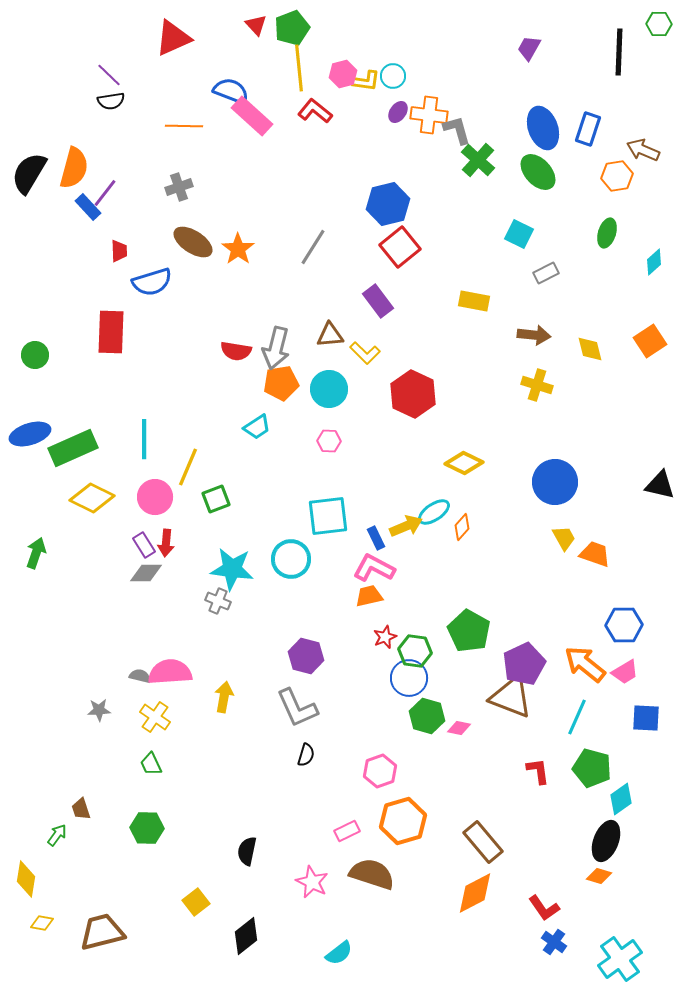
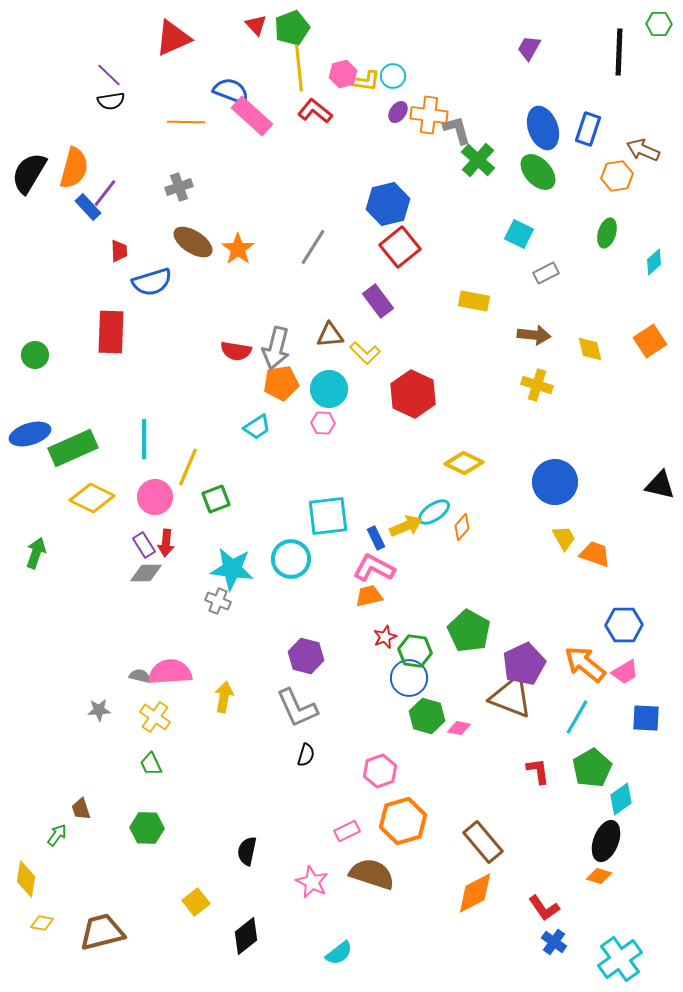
orange line at (184, 126): moved 2 px right, 4 px up
pink hexagon at (329, 441): moved 6 px left, 18 px up
cyan line at (577, 717): rotated 6 degrees clockwise
green pentagon at (592, 768): rotated 27 degrees clockwise
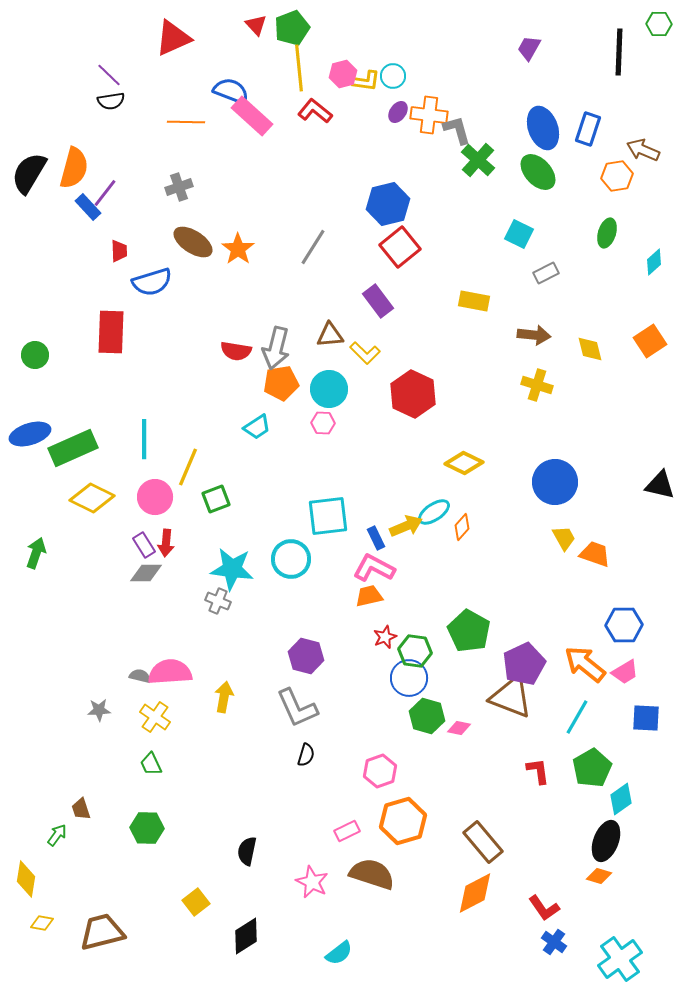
black diamond at (246, 936): rotated 6 degrees clockwise
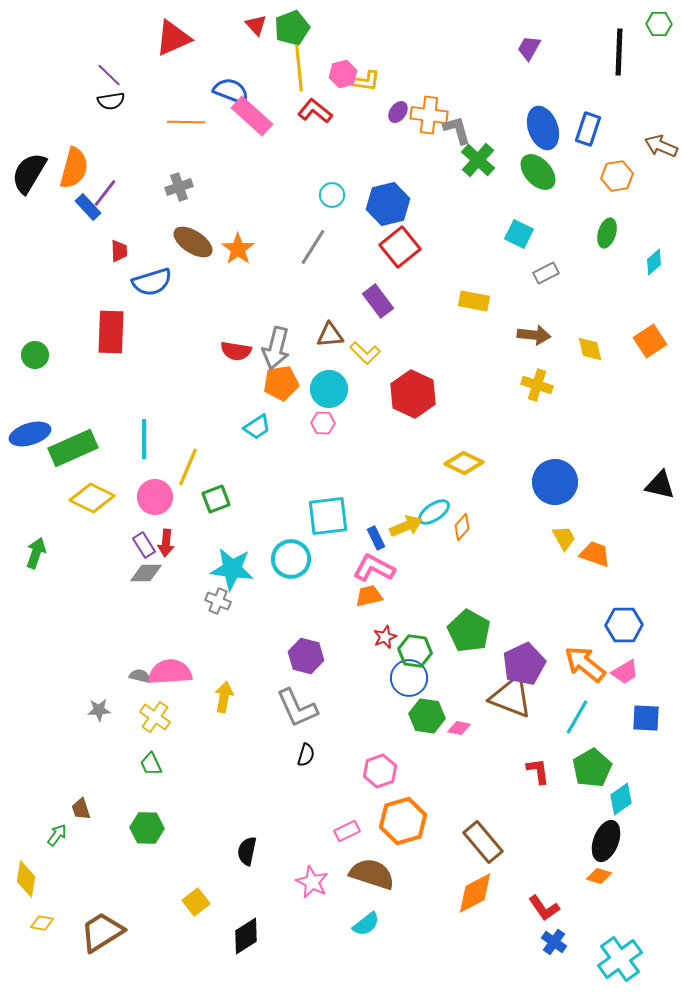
cyan circle at (393, 76): moved 61 px left, 119 px down
brown arrow at (643, 150): moved 18 px right, 4 px up
green hexagon at (427, 716): rotated 8 degrees counterclockwise
brown trapezoid at (102, 932): rotated 18 degrees counterclockwise
cyan semicircle at (339, 953): moved 27 px right, 29 px up
